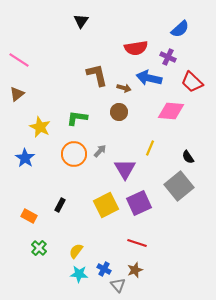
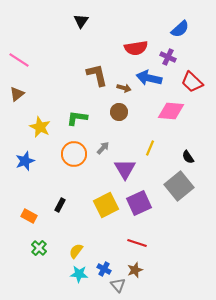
gray arrow: moved 3 px right, 3 px up
blue star: moved 3 px down; rotated 18 degrees clockwise
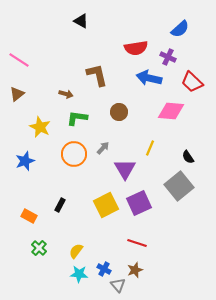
black triangle: rotated 35 degrees counterclockwise
brown arrow: moved 58 px left, 6 px down
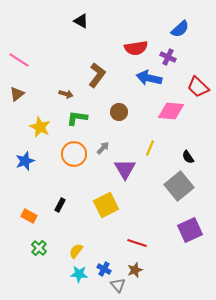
brown L-shape: rotated 50 degrees clockwise
red trapezoid: moved 6 px right, 5 px down
purple square: moved 51 px right, 27 px down
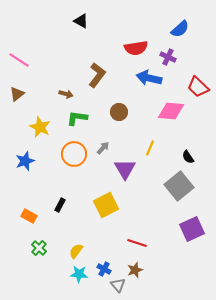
purple square: moved 2 px right, 1 px up
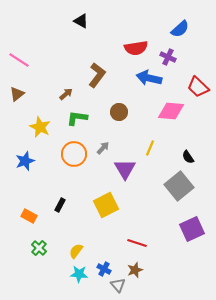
brown arrow: rotated 56 degrees counterclockwise
